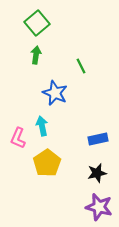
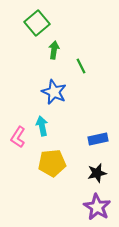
green arrow: moved 18 px right, 5 px up
blue star: moved 1 px left, 1 px up
pink L-shape: moved 1 px up; rotated 10 degrees clockwise
yellow pentagon: moved 5 px right; rotated 28 degrees clockwise
purple star: moved 2 px left; rotated 16 degrees clockwise
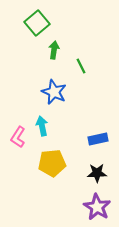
black star: rotated 12 degrees clockwise
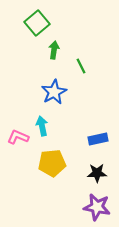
blue star: rotated 20 degrees clockwise
pink L-shape: rotated 80 degrees clockwise
purple star: rotated 20 degrees counterclockwise
